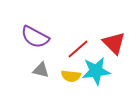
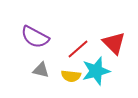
cyan star: rotated 8 degrees counterclockwise
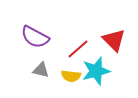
red triangle: moved 3 px up
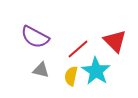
red triangle: moved 1 px right, 1 px down
cyan star: rotated 24 degrees counterclockwise
yellow semicircle: rotated 96 degrees clockwise
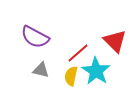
red line: moved 4 px down
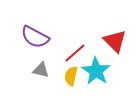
red line: moved 3 px left
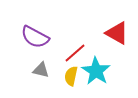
red triangle: moved 2 px right, 8 px up; rotated 15 degrees counterclockwise
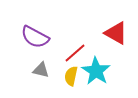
red triangle: moved 1 px left
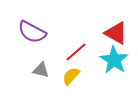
purple semicircle: moved 3 px left, 5 px up
red line: moved 1 px right, 1 px up
cyan star: moved 18 px right, 11 px up
yellow semicircle: rotated 30 degrees clockwise
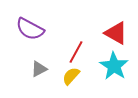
purple semicircle: moved 2 px left, 3 px up
red line: rotated 20 degrees counterclockwise
cyan star: moved 6 px down
gray triangle: moved 2 px left, 1 px up; rotated 42 degrees counterclockwise
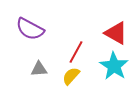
gray triangle: rotated 24 degrees clockwise
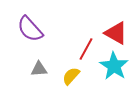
purple semicircle: rotated 20 degrees clockwise
red line: moved 10 px right, 3 px up
